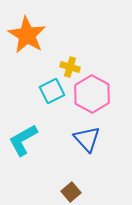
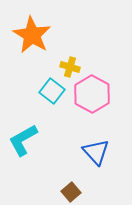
orange star: moved 5 px right
cyan square: rotated 25 degrees counterclockwise
blue triangle: moved 9 px right, 13 px down
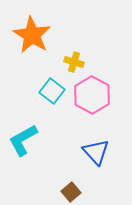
yellow cross: moved 4 px right, 5 px up
pink hexagon: moved 1 px down
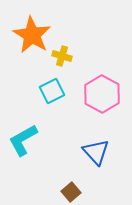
yellow cross: moved 12 px left, 6 px up
cyan square: rotated 25 degrees clockwise
pink hexagon: moved 10 px right, 1 px up
